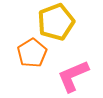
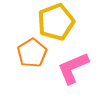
pink L-shape: moved 8 px up
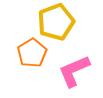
pink L-shape: moved 1 px right, 3 px down
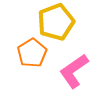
pink L-shape: rotated 12 degrees counterclockwise
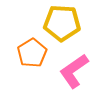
yellow pentagon: moved 6 px right, 1 px down; rotated 24 degrees clockwise
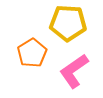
yellow pentagon: moved 6 px right
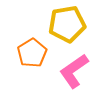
yellow pentagon: moved 1 px left, 1 px down; rotated 12 degrees counterclockwise
